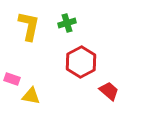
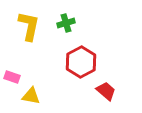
green cross: moved 1 px left
pink rectangle: moved 2 px up
red trapezoid: moved 3 px left
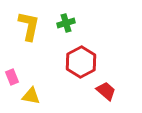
pink rectangle: rotated 49 degrees clockwise
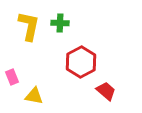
green cross: moved 6 px left; rotated 18 degrees clockwise
yellow triangle: moved 3 px right
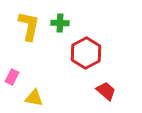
red hexagon: moved 5 px right, 9 px up
pink rectangle: rotated 49 degrees clockwise
yellow triangle: moved 2 px down
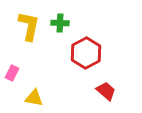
pink rectangle: moved 4 px up
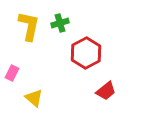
green cross: rotated 18 degrees counterclockwise
red trapezoid: rotated 100 degrees clockwise
yellow triangle: rotated 30 degrees clockwise
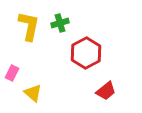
yellow triangle: moved 1 px left, 5 px up
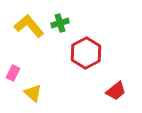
yellow L-shape: rotated 52 degrees counterclockwise
pink rectangle: moved 1 px right
red trapezoid: moved 10 px right
